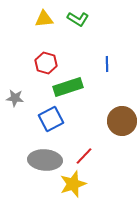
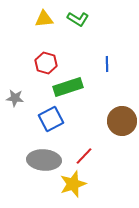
gray ellipse: moved 1 px left
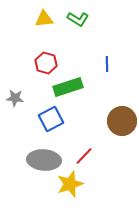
yellow star: moved 3 px left
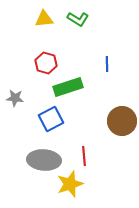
red line: rotated 48 degrees counterclockwise
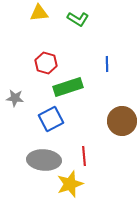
yellow triangle: moved 5 px left, 6 px up
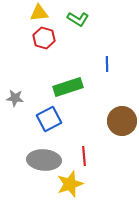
red hexagon: moved 2 px left, 25 px up
blue square: moved 2 px left
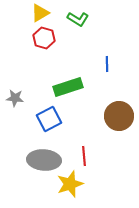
yellow triangle: moved 1 px right; rotated 24 degrees counterclockwise
brown circle: moved 3 px left, 5 px up
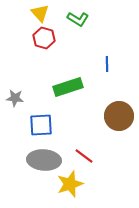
yellow triangle: rotated 42 degrees counterclockwise
blue square: moved 8 px left, 6 px down; rotated 25 degrees clockwise
red line: rotated 48 degrees counterclockwise
